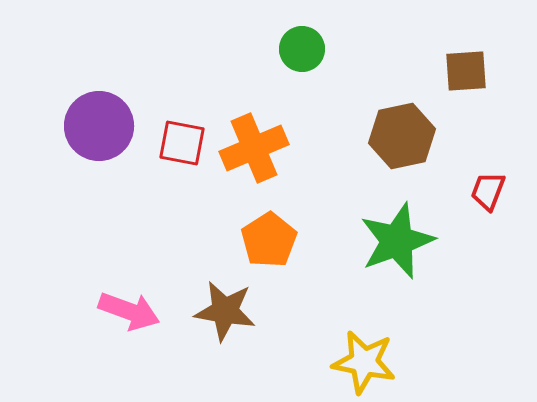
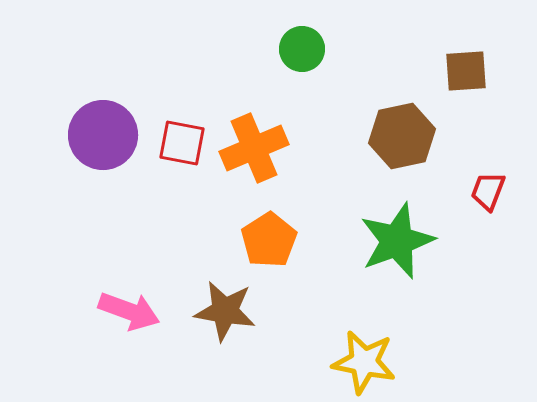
purple circle: moved 4 px right, 9 px down
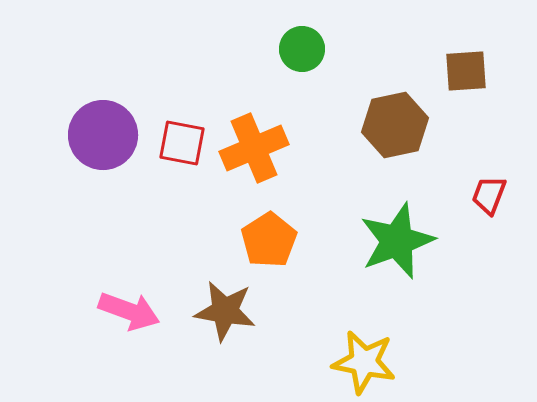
brown hexagon: moved 7 px left, 11 px up
red trapezoid: moved 1 px right, 4 px down
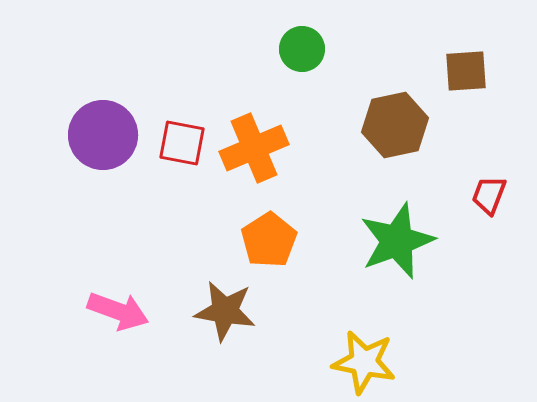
pink arrow: moved 11 px left
